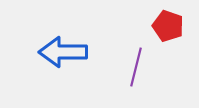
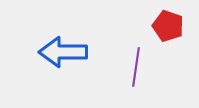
purple line: rotated 6 degrees counterclockwise
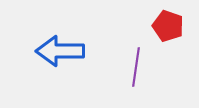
blue arrow: moved 3 px left, 1 px up
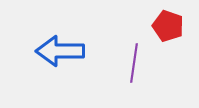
purple line: moved 2 px left, 4 px up
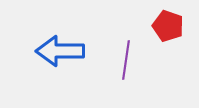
purple line: moved 8 px left, 3 px up
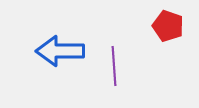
purple line: moved 12 px left, 6 px down; rotated 12 degrees counterclockwise
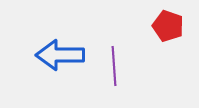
blue arrow: moved 4 px down
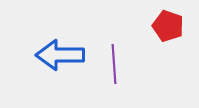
purple line: moved 2 px up
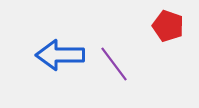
purple line: rotated 33 degrees counterclockwise
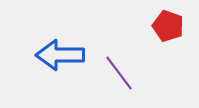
purple line: moved 5 px right, 9 px down
